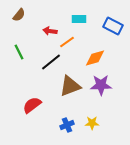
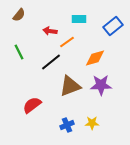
blue rectangle: rotated 66 degrees counterclockwise
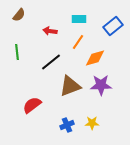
orange line: moved 11 px right; rotated 21 degrees counterclockwise
green line: moved 2 px left; rotated 21 degrees clockwise
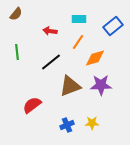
brown semicircle: moved 3 px left, 1 px up
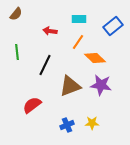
orange diamond: rotated 60 degrees clockwise
black line: moved 6 px left, 3 px down; rotated 25 degrees counterclockwise
purple star: rotated 10 degrees clockwise
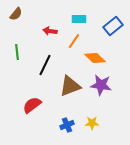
orange line: moved 4 px left, 1 px up
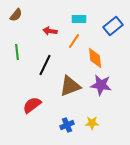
brown semicircle: moved 1 px down
orange diamond: rotated 40 degrees clockwise
